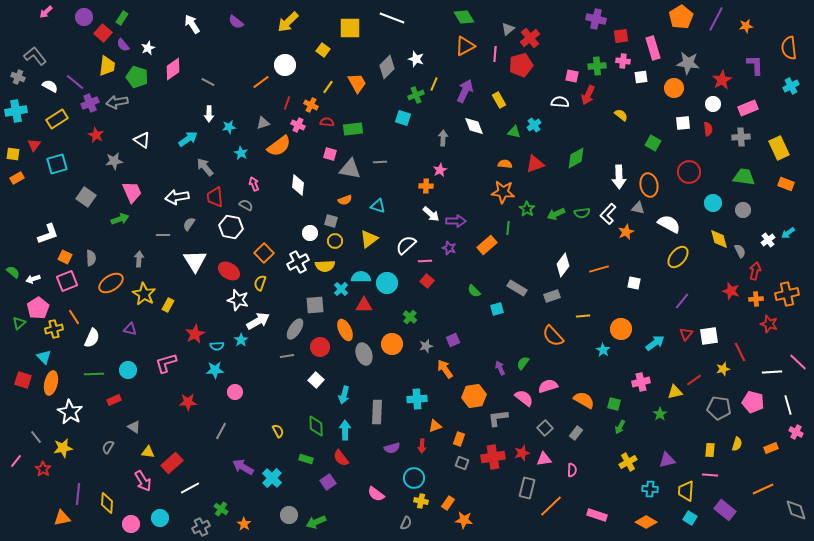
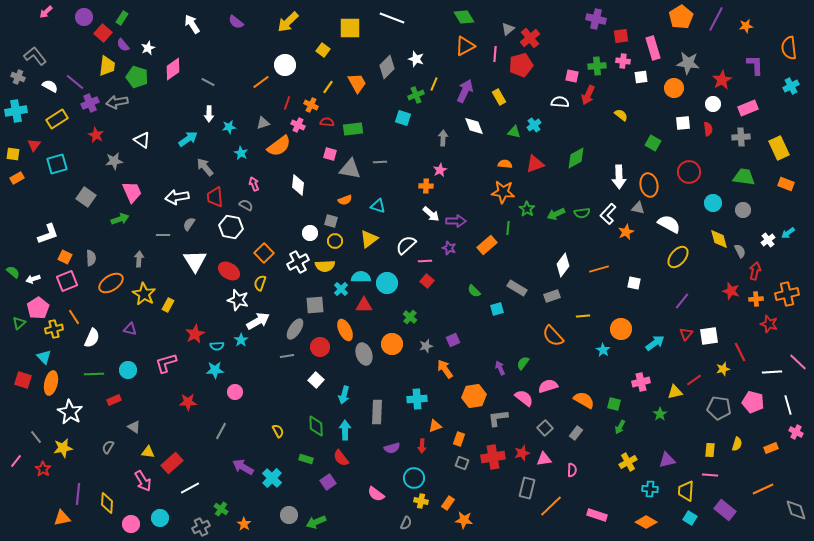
yellow rectangle at (499, 100): moved 3 px up
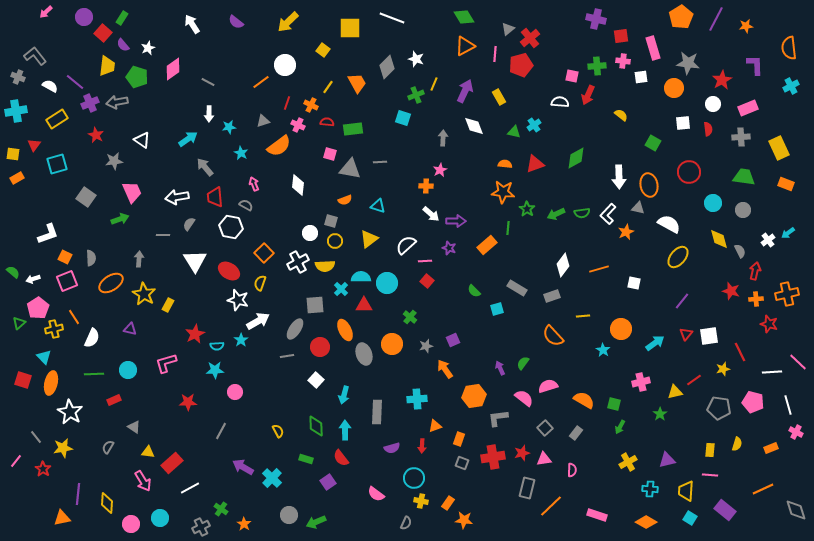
gray triangle at (263, 123): moved 2 px up
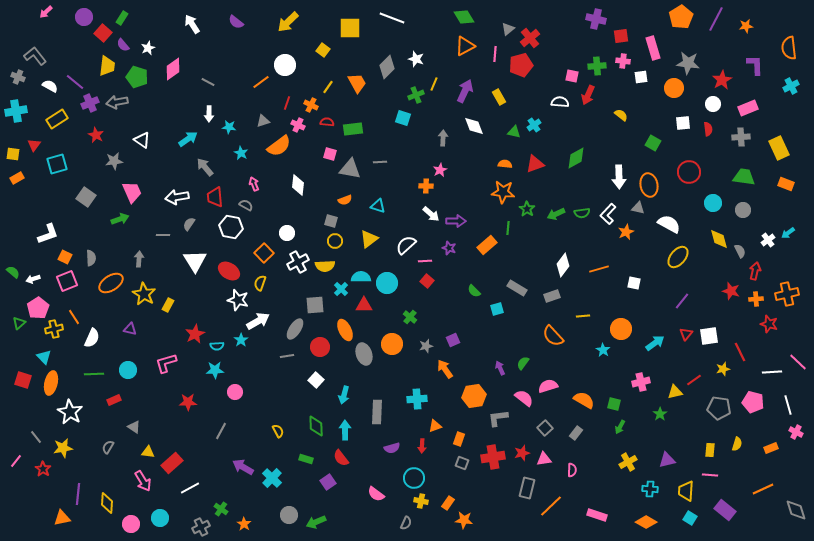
cyan star at (229, 127): rotated 16 degrees clockwise
white circle at (310, 233): moved 23 px left
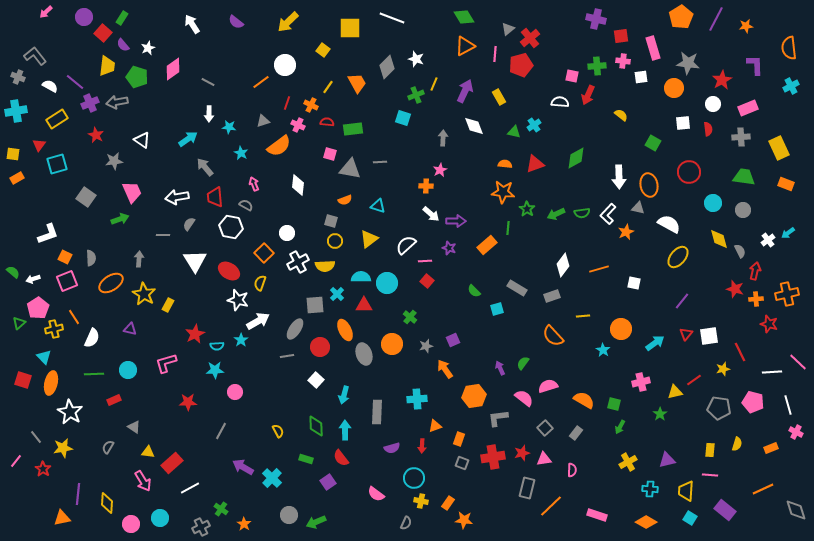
red triangle at (34, 145): moved 5 px right
cyan cross at (341, 289): moved 4 px left, 5 px down
red star at (731, 291): moved 4 px right, 2 px up
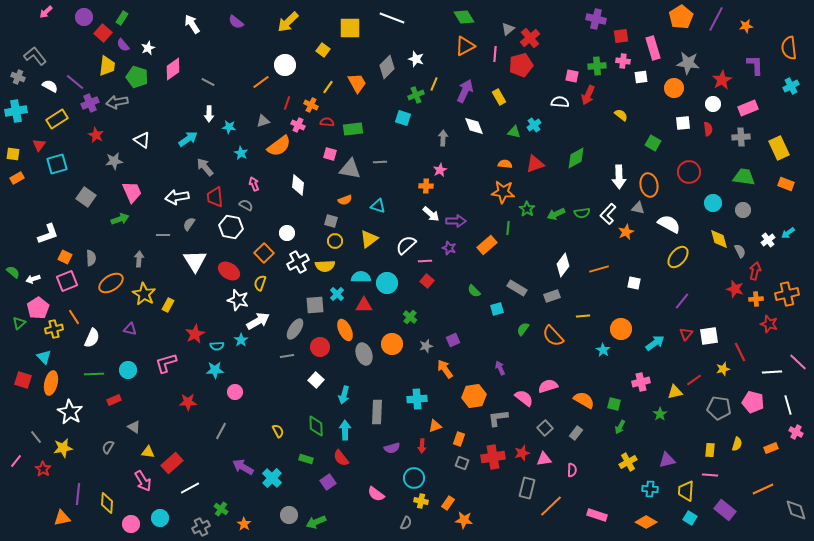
green semicircle at (523, 363): moved 34 px up
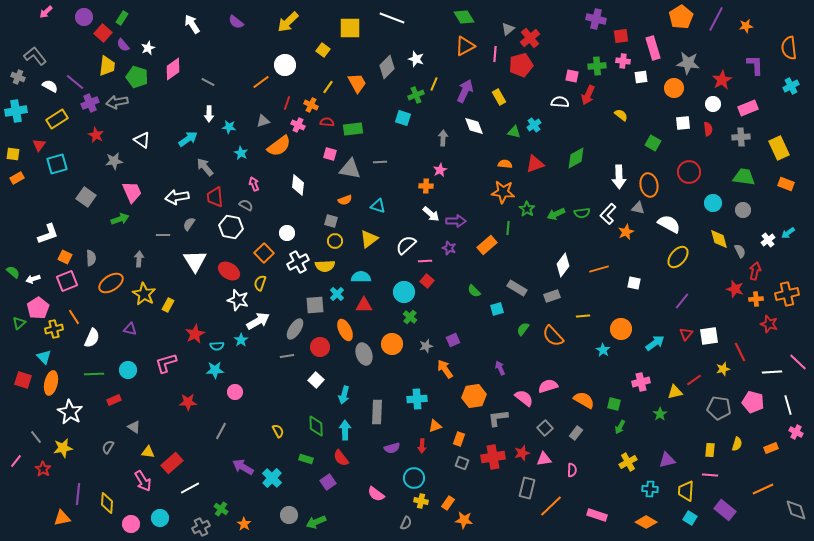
cyan circle at (387, 283): moved 17 px right, 9 px down
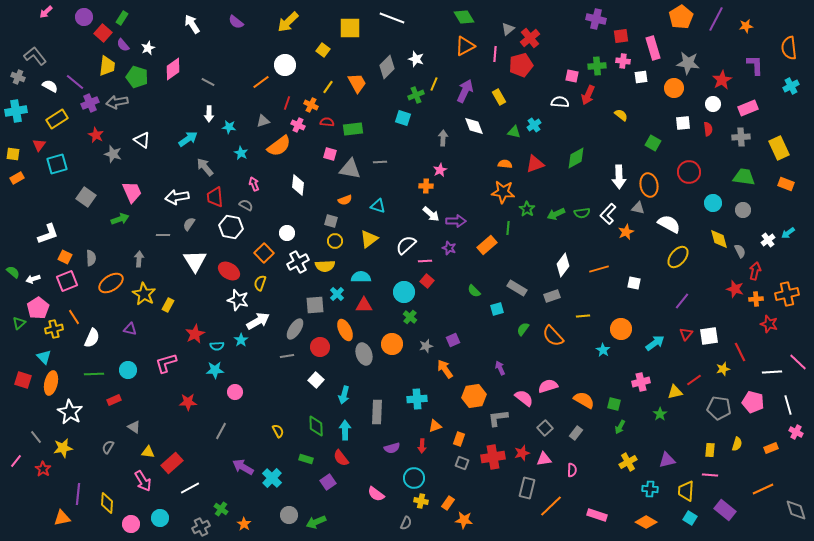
gray star at (114, 161): moved 1 px left, 7 px up; rotated 24 degrees clockwise
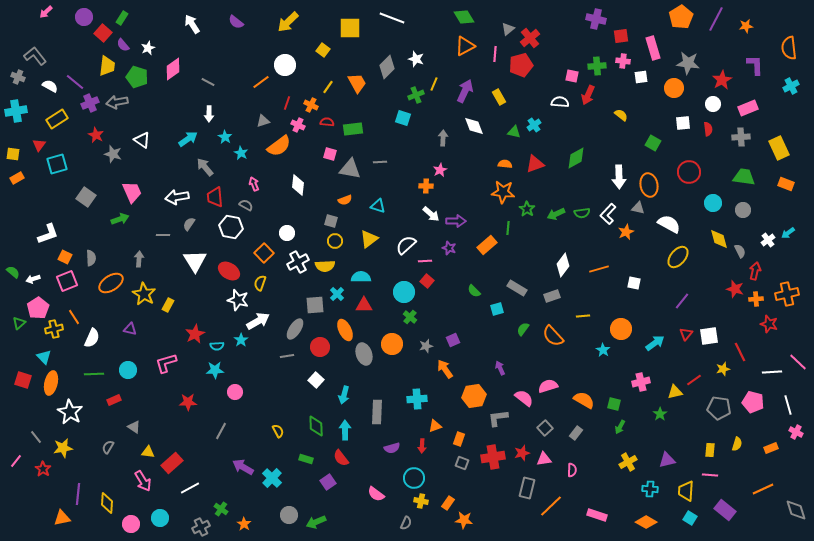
cyan star at (229, 127): moved 4 px left, 10 px down; rotated 24 degrees clockwise
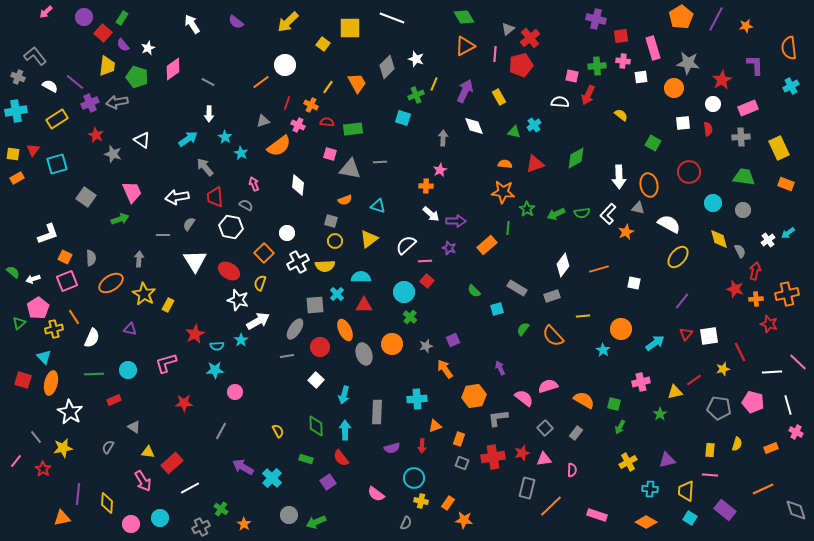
yellow square at (323, 50): moved 6 px up
red triangle at (39, 145): moved 6 px left, 5 px down
red star at (188, 402): moved 4 px left, 1 px down
